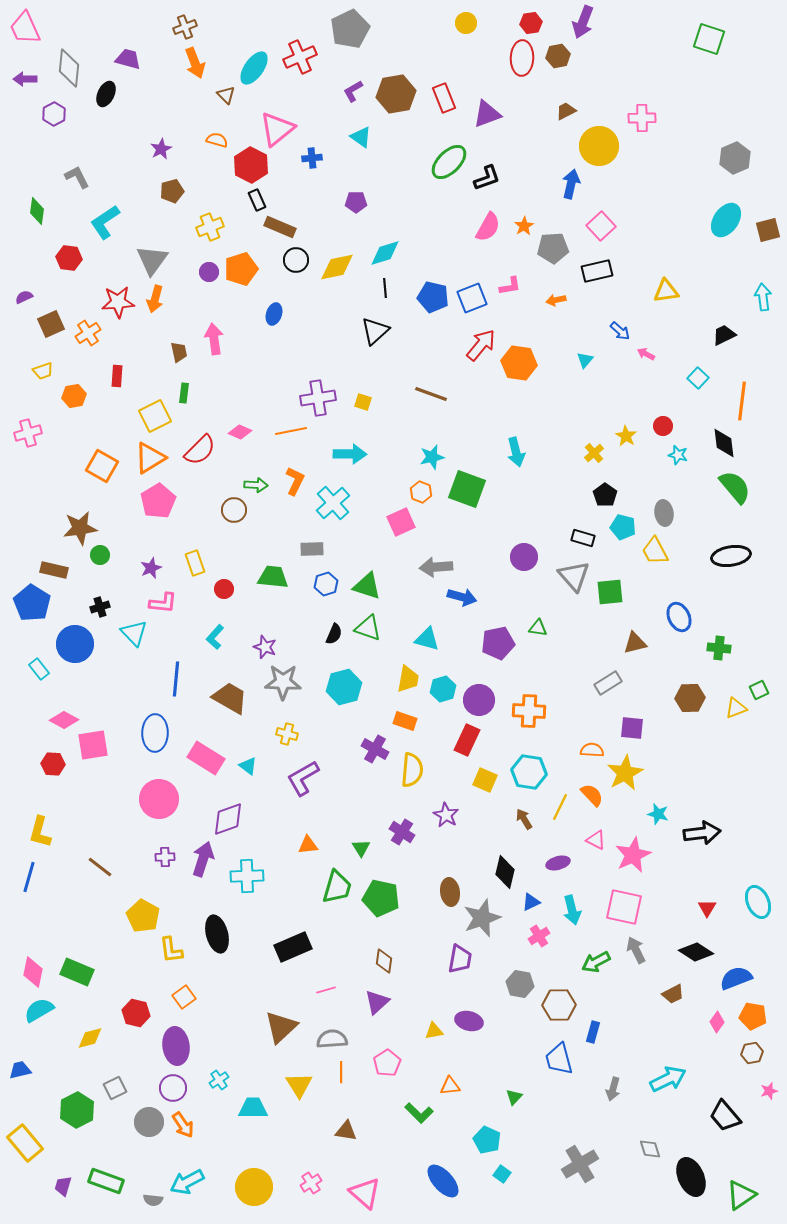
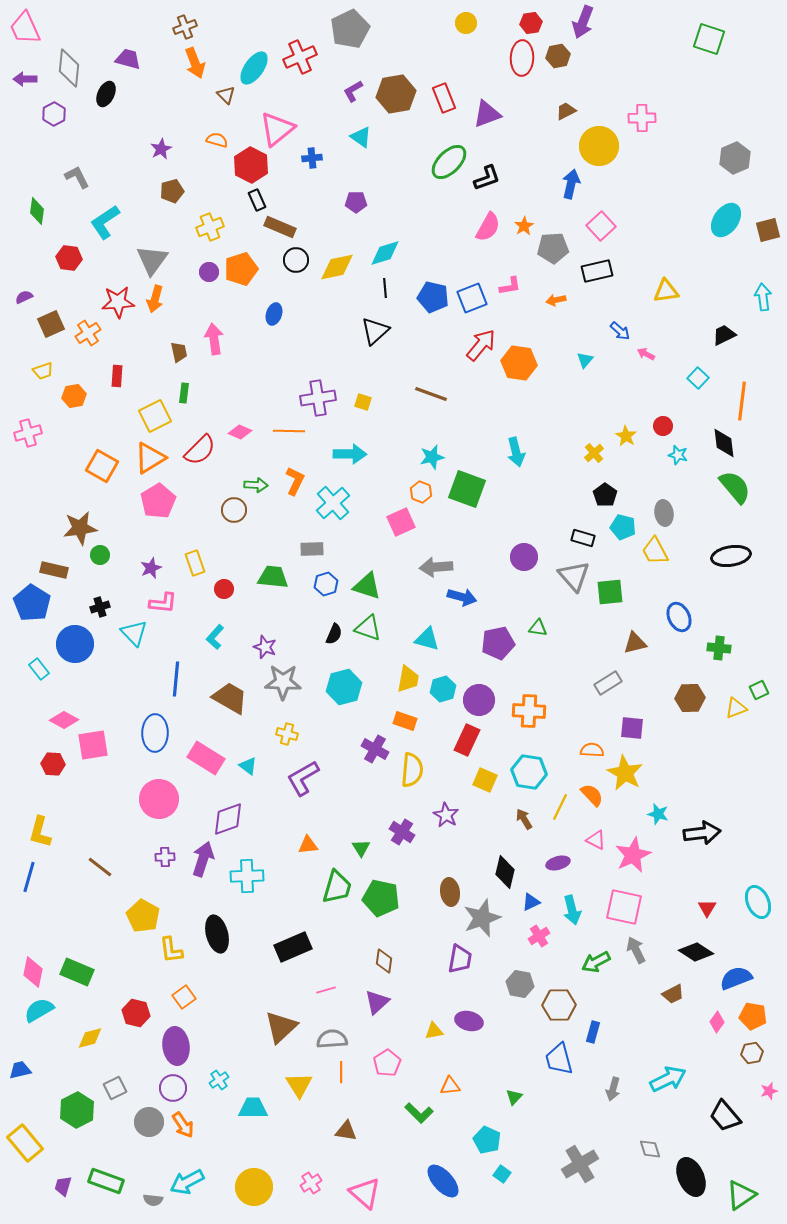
orange line at (291, 431): moved 2 px left; rotated 12 degrees clockwise
yellow star at (625, 773): rotated 15 degrees counterclockwise
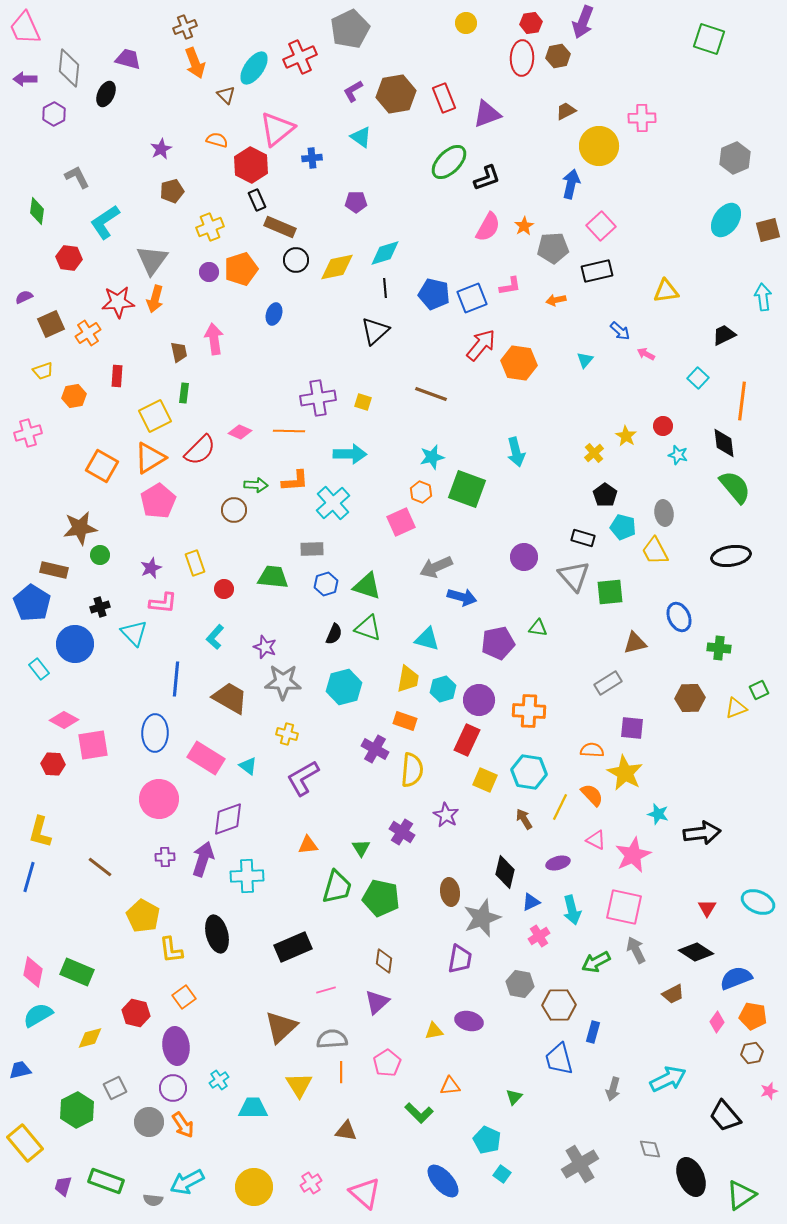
blue pentagon at (433, 297): moved 1 px right, 3 px up
orange L-shape at (295, 481): rotated 60 degrees clockwise
gray arrow at (436, 567): rotated 20 degrees counterclockwise
cyan ellipse at (758, 902): rotated 44 degrees counterclockwise
cyan semicircle at (39, 1010): moved 1 px left, 5 px down
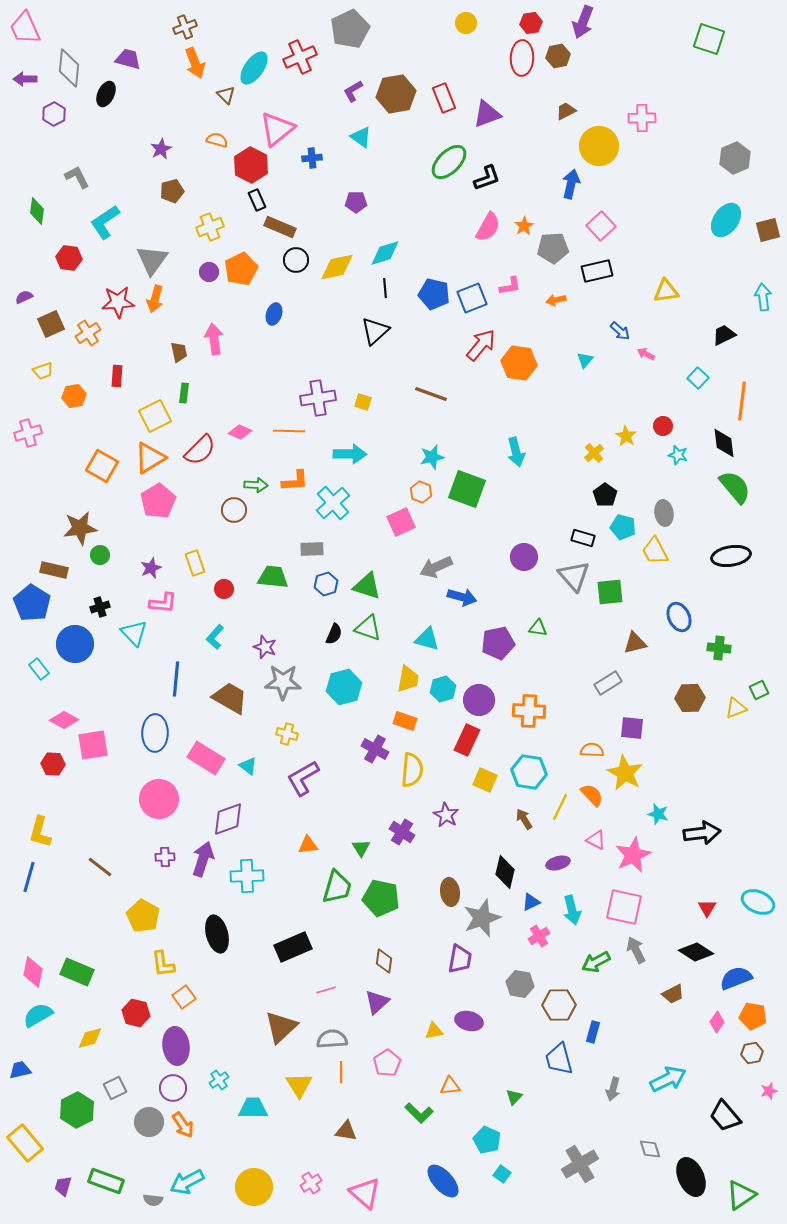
orange pentagon at (241, 269): rotated 8 degrees counterclockwise
yellow L-shape at (171, 950): moved 8 px left, 14 px down
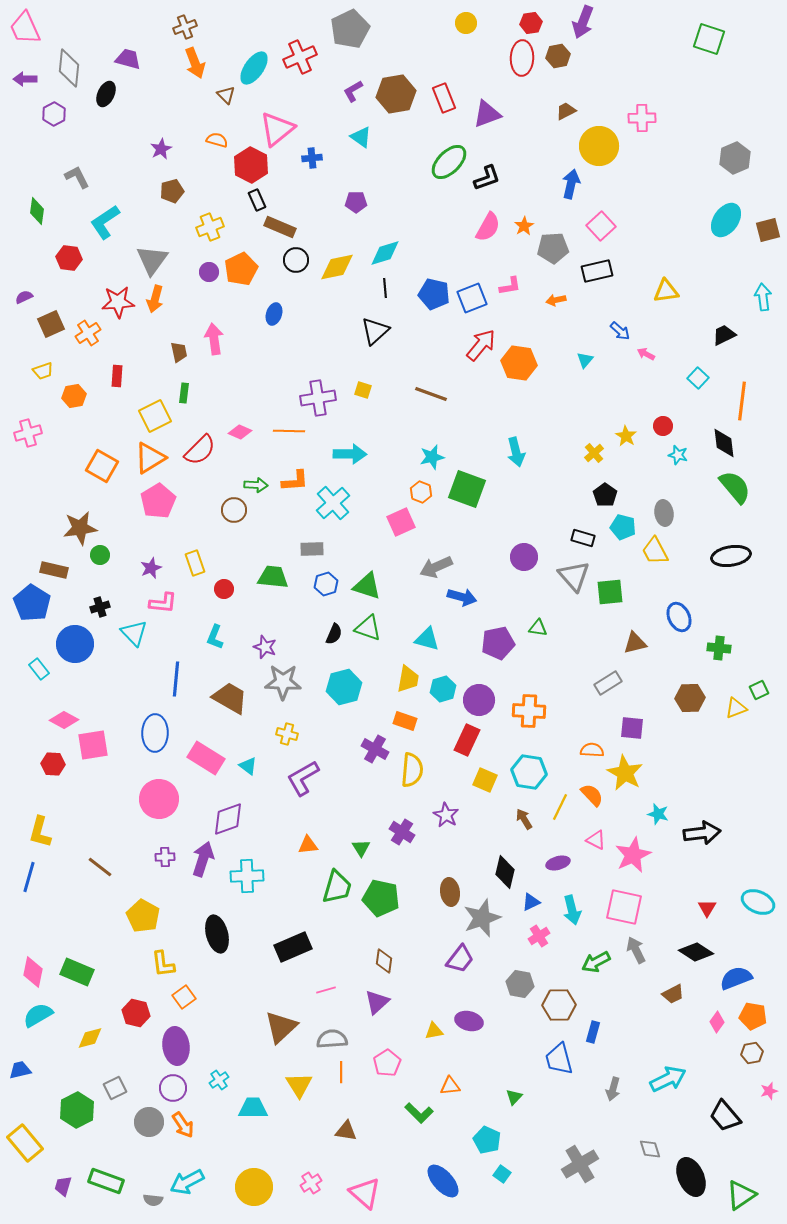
yellow square at (363, 402): moved 12 px up
cyan L-shape at (215, 637): rotated 20 degrees counterclockwise
purple trapezoid at (460, 959): rotated 28 degrees clockwise
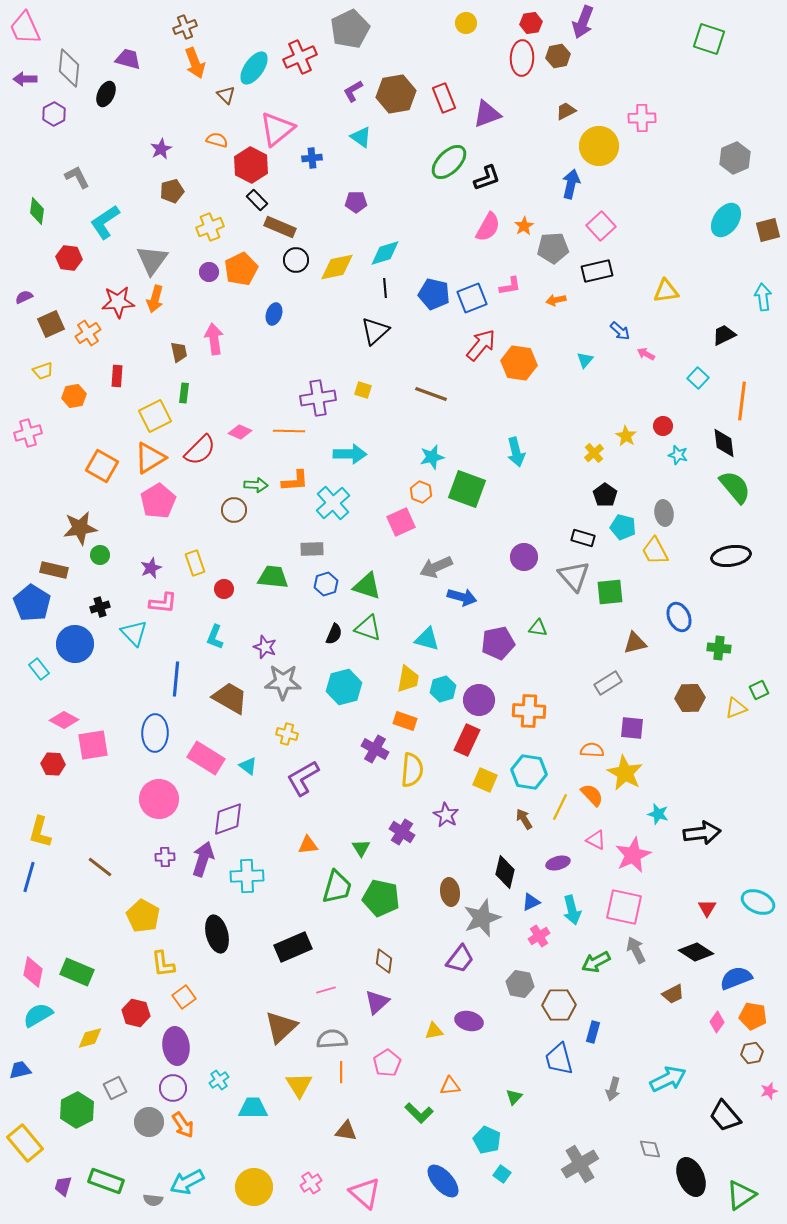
black rectangle at (257, 200): rotated 20 degrees counterclockwise
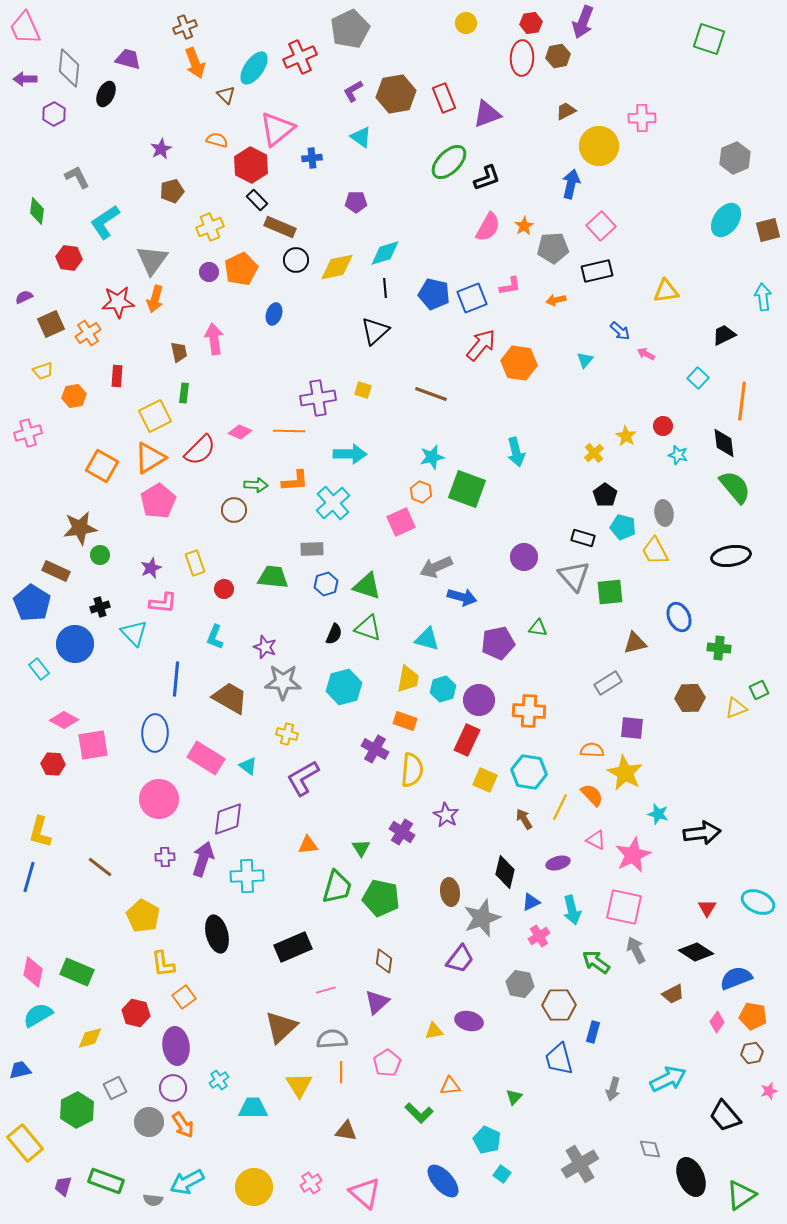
brown rectangle at (54, 570): moved 2 px right, 1 px down; rotated 12 degrees clockwise
green arrow at (596, 962): rotated 64 degrees clockwise
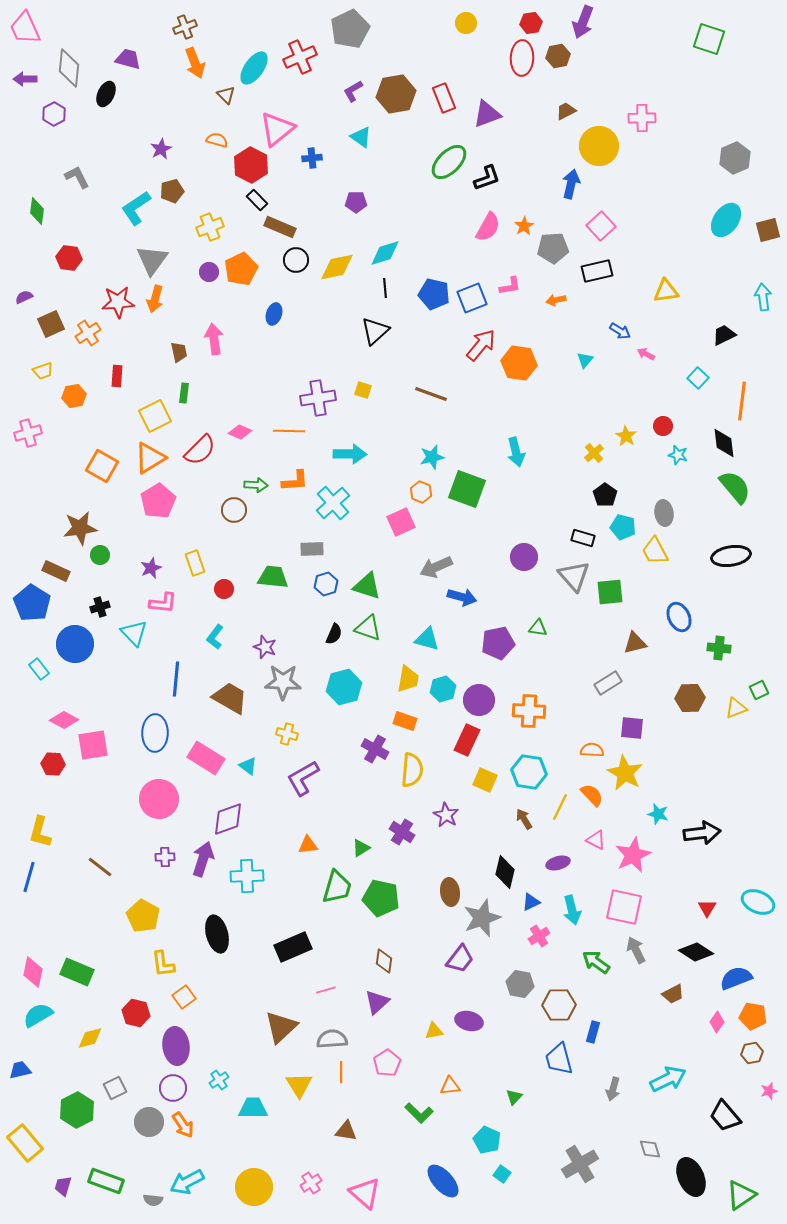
cyan L-shape at (105, 222): moved 31 px right, 14 px up
blue arrow at (620, 331): rotated 10 degrees counterclockwise
cyan L-shape at (215, 637): rotated 15 degrees clockwise
green triangle at (361, 848): rotated 30 degrees clockwise
